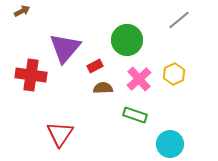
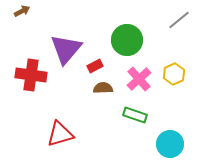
purple triangle: moved 1 px right, 1 px down
red triangle: rotated 40 degrees clockwise
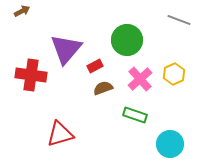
gray line: rotated 60 degrees clockwise
pink cross: moved 1 px right
brown semicircle: rotated 18 degrees counterclockwise
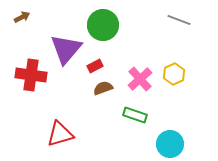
brown arrow: moved 6 px down
green circle: moved 24 px left, 15 px up
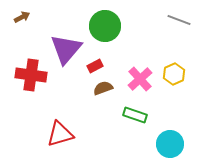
green circle: moved 2 px right, 1 px down
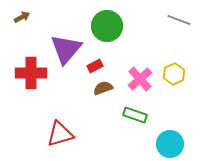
green circle: moved 2 px right
red cross: moved 2 px up; rotated 8 degrees counterclockwise
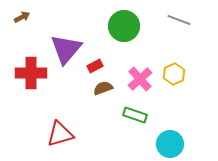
green circle: moved 17 px right
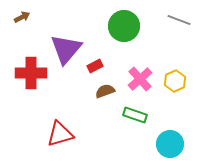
yellow hexagon: moved 1 px right, 7 px down
brown semicircle: moved 2 px right, 3 px down
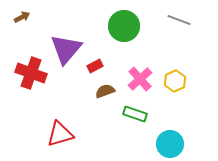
red cross: rotated 20 degrees clockwise
green rectangle: moved 1 px up
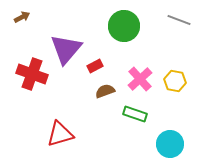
red cross: moved 1 px right, 1 px down
yellow hexagon: rotated 25 degrees counterclockwise
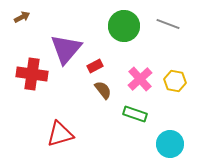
gray line: moved 11 px left, 4 px down
red cross: rotated 12 degrees counterclockwise
brown semicircle: moved 2 px left, 1 px up; rotated 72 degrees clockwise
